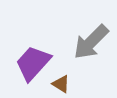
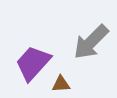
brown triangle: rotated 36 degrees counterclockwise
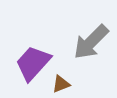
brown triangle: rotated 18 degrees counterclockwise
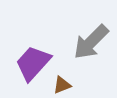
brown triangle: moved 1 px right, 1 px down
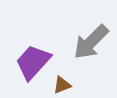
purple trapezoid: moved 1 px up
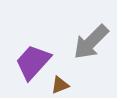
brown triangle: moved 2 px left
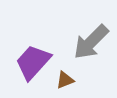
brown triangle: moved 5 px right, 5 px up
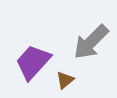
brown triangle: rotated 18 degrees counterclockwise
